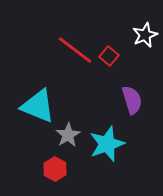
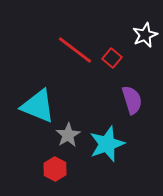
red square: moved 3 px right, 2 px down
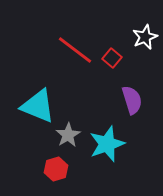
white star: moved 2 px down
red hexagon: moved 1 px right; rotated 15 degrees clockwise
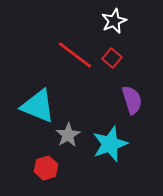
white star: moved 31 px left, 16 px up
red line: moved 5 px down
cyan star: moved 3 px right
red hexagon: moved 10 px left, 1 px up
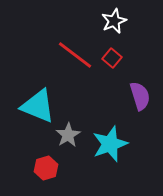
purple semicircle: moved 8 px right, 4 px up
